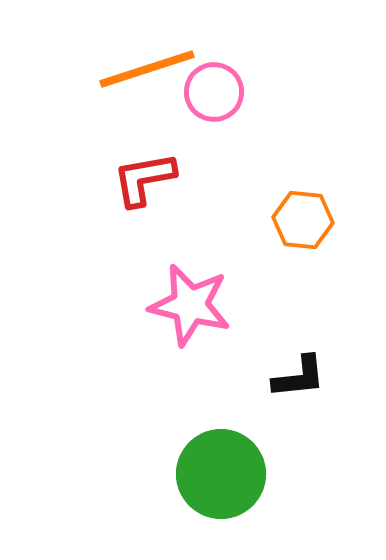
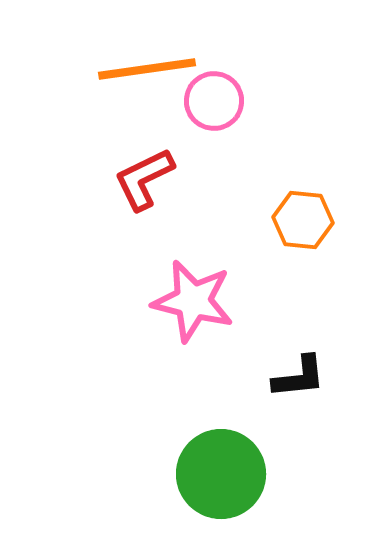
orange line: rotated 10 degrees clockwise
pink circle: moved 9 px down
red L-shape: rotated 16 degrees counterclockwise
pink star: moved 3 px right, 4 px up
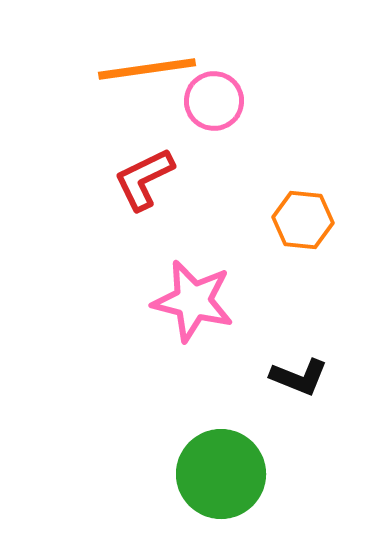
black L-shape: rotated 28 degrees clockwise
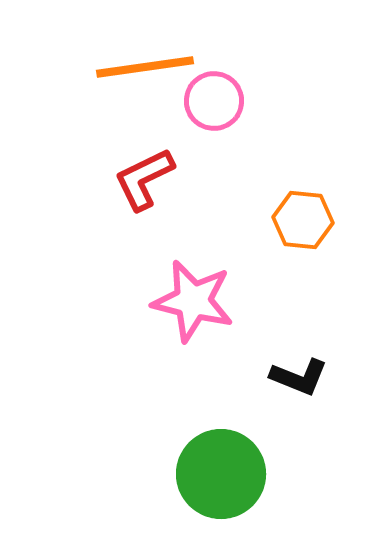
orange line: moved 2 px left, 2 px up
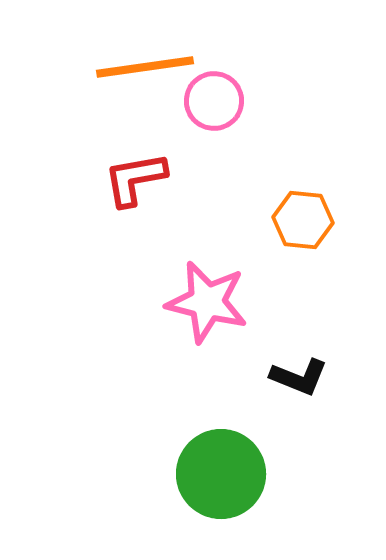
red L-shape: moved 9 px left; rotated 16 degrees clockwise
pink star: moved 14 px right, 1 px down
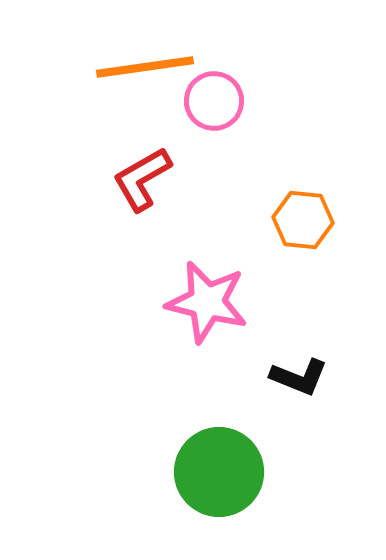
red L-shape: moved 7 px right; rotated 20 degrees counterclockwise
green circle: moved 2 px left, 2 px up
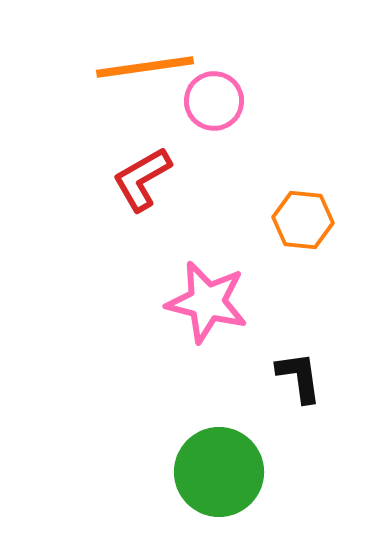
black L-shape: rotated 120 degrees counterclockwise
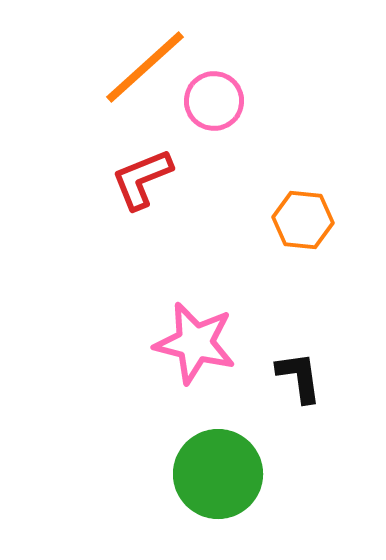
orange line: rotated 34 degrees counterclockwise
red L-shape: rotated 8 degrees clockwise
pink star: moved 12 px left, 41 px down
green circle: moved 1 px left, 2 px down
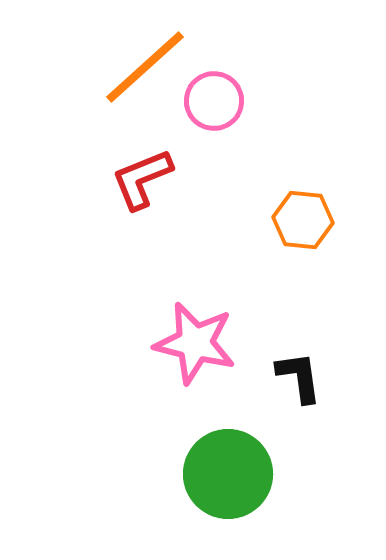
green circle: moved 10 px right
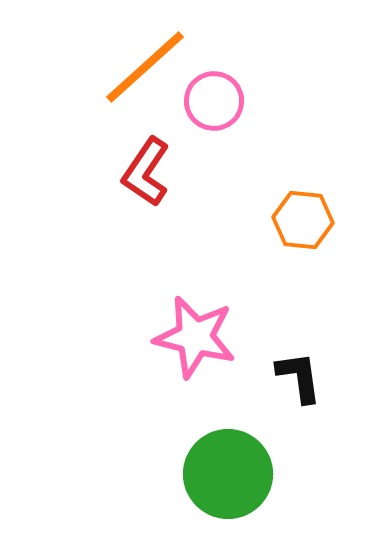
red L-shape: moved 4 px right, 7 px up; rotated 34 degrees counterclockwise
pink star: moved 6 px up
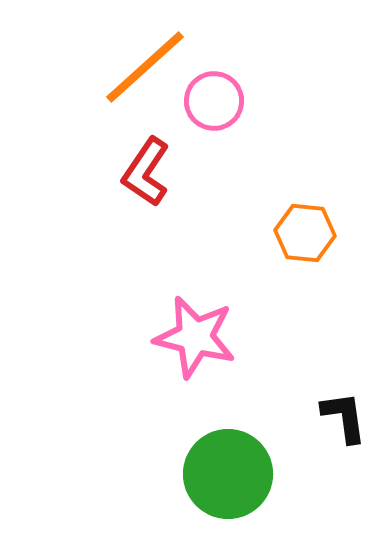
orange hexagon: moved 2 px right, 13 px down
black L-shape: moved 45 px right, 40 px down
